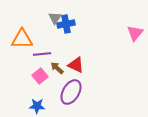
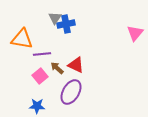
orange triangle: rotated 10 degrees clockwise
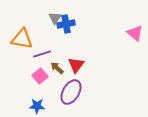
pink triangle: rotated 30 degrees counterclockwise
purple line: rotated 12 degrees counterclockwise
red triangle: rotated 42 degrees clockwise
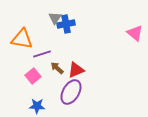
red triangle: moved 5 px down; rotated 30 degrees clockwise
pink square: moved 7 px left
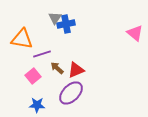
purple ellipse: moved 1 px down; rotated 15 degrees clockwise
blue star: moved 1 px up
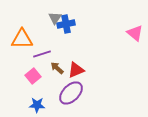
orange triangle: rotated 10 degrees counterclockwise
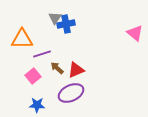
purple ellipse: rotated 20 degrees clockwise
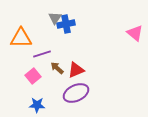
orange triangle: moved 1 px left, 1 px up
purple ellipse: moved 5 px right
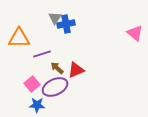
orange triangle: moved 2 px left
pink square: moved 1 px left, 8 px down
purple ellipse: moved 21 px left, 6 px up
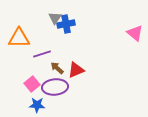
purple ellipse: rotated 20 degrees clockwise
